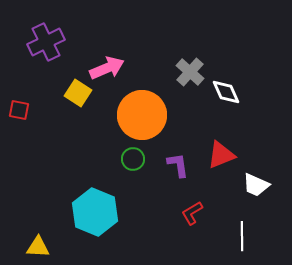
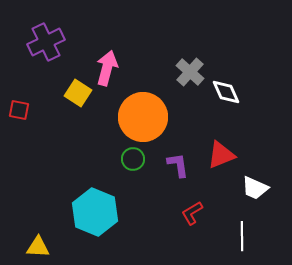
pink arrow: rotated 52 degrees counterclockwise
orange circle: moved 1 px right, 2 px down
white trapezoid: moved 1 px left, 3 px down
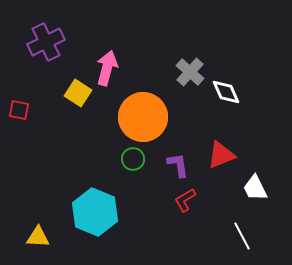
white trapezoid: rotated 40 degrees clockwise
red L-shape: moved 7 px left, 13 px up
white line: rotated 28 degrees counterclockwise
yellow triangle: moved 10 px up
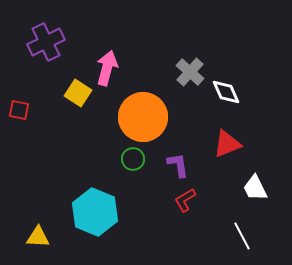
red triangle: moved 6 px right, 11 px up
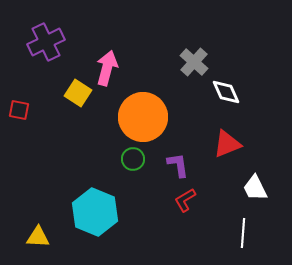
gray cross: moved 4 px right, 10 px up
white line: moved 1 px right, 3 px up; rotated 32 degrees clockwise
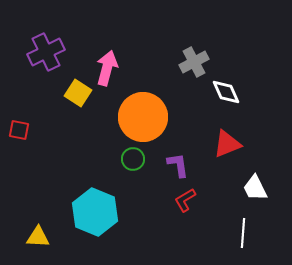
purple cross: moved 10 px down
gray cross: rotated 20 degrees clockwise
red square: moved 20 px down
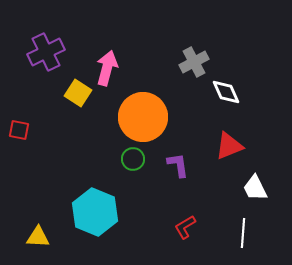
red triangle: moved 2 px right, 2 px down
red L-shape: moved 27 px down
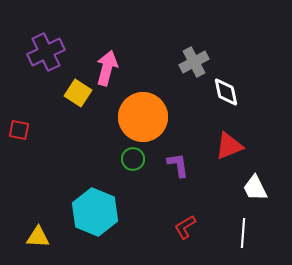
white diamond: rotated 12 degrees clockwise
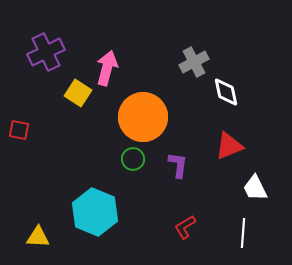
purple L-shape: rotated 16 degrees clockwise
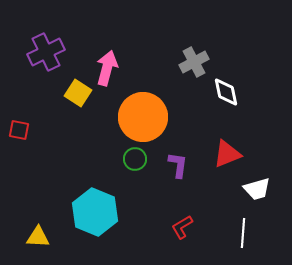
red triangle: moved 2 px left, 8 px down
green circle: moved 2 px right
white trapezoid: moved 2 px right, 1 px down; rotated 80 degrees counterclockwise
red L-shape: moved 3 px left
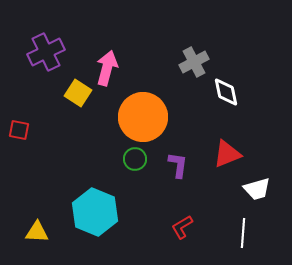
yellow triangle: moved 1 px left, 5 px up
